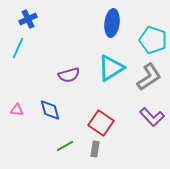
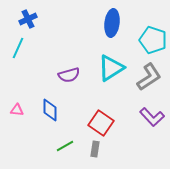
blue diamond: rotated 15 degrees clockwise
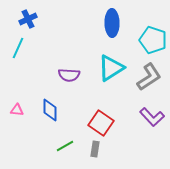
blue ellipse: rotated 8 degrees counterclockwise
purple semicircle: rotated 20 degrees clockwise
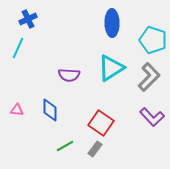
gray L-shape: rotated 12 degrees counterclockwise
gray rectangle: rotated 28 degrees clockwise
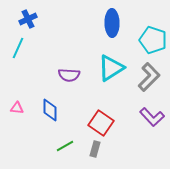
pink triangle: moved 2 px up
gray rectangle: rotated 21 degrees counterclockwise
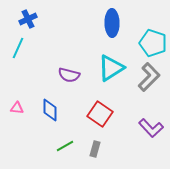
cyan pentagon: moved 3 px down
purple semicircle: rotated 10 degrees clockwise
purple L-shape: moved 1 px left, 11 px down
red square: moved 1 px left, 9 px up
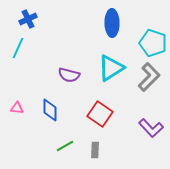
gray rectangle: moved 1 px down; rotated 14 degrees counterclockwise
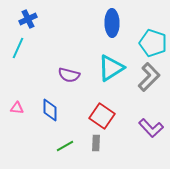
red square: moved 2 px right, 2 px down
gray rectangle: moved 1 px right, 7 px up
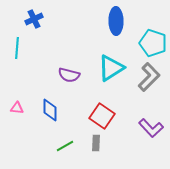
blue cross: moved 6 px right
blue ellipse: moved 4 px right, 2 px up
cyan line: moved 1 px left; rotated 20 degrees counterclockwise
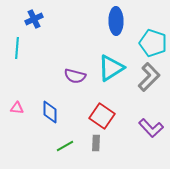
purple semicircle: moved 6 px right, 1 px down
blue diamond: moved 2 px down
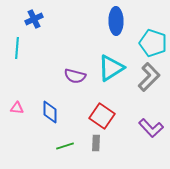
green line: rotated 12 degrees clockwise
